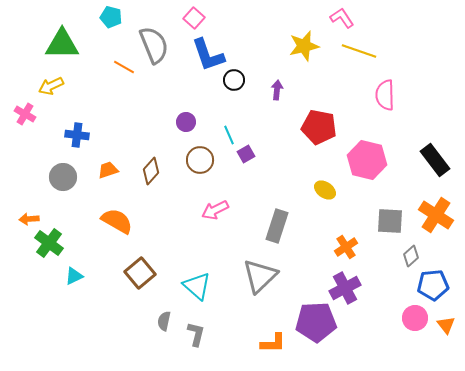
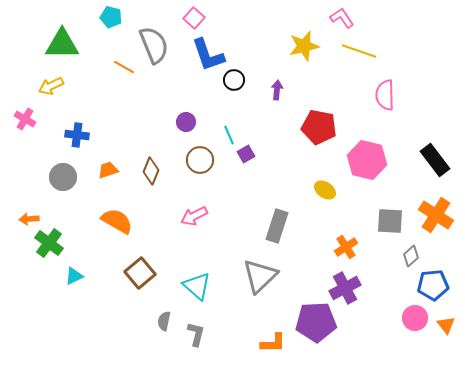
pink cross at (25, 114): moved 5 px down
brown diamond at (151, 171): rotated 20 degrees counterclockwise
pink arrow at (215, 210): moved 21 px left, 6 px down
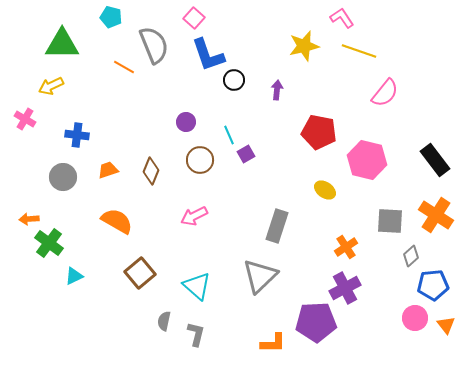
pink semicircle at (385, 95): moved 2 px up; rotated 140 degrees counterclockwise
red pentagon at (319, 127): moved 5 px down
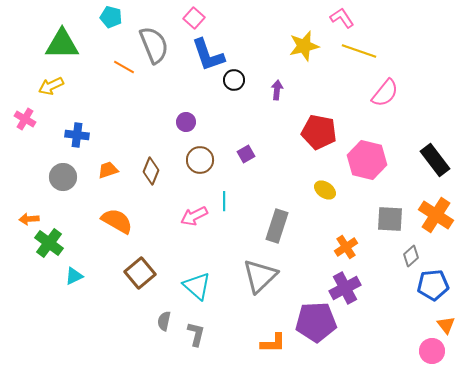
cyan line at (229, 135): moved 5 px left, 66 px down; rotated 24 degrees clockwise
gray square at (390, 221): moved 2 px up
pink circle at (415, 318): moved 17 px right, 33 px down
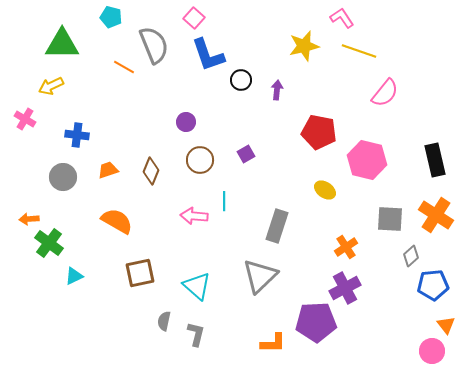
black circle at (234, 80): moved 7 px right
black rectangle at (435, 160): rotated 24 degrees clockwise
pink arrow at (194, 216): rotated 32 degrees clockwise
brown square at (140, 273): rotated 28 degrees clockwise
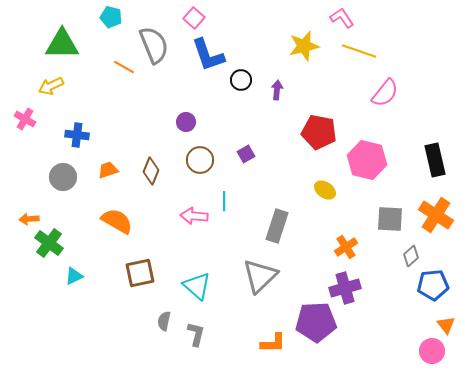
purple cross at (345, 288): rotated 12 degrees clockwise
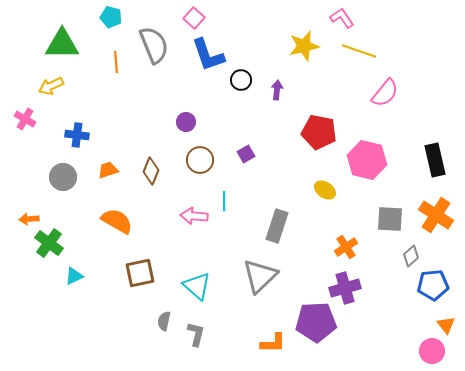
orange line at (124, 67): moved 8 px left, 5 px up; rotated 55 degrees clockwise
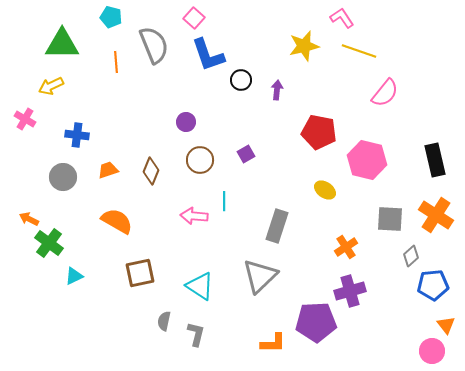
orange arrow at (29, 219): rotated 30 degrees clockwise
cyan triangle at (197, 286): moved 3 px right; rotated 8 degrees counterclockwise
purple cross at (345, 288): moved 5 px right, 3 px down
